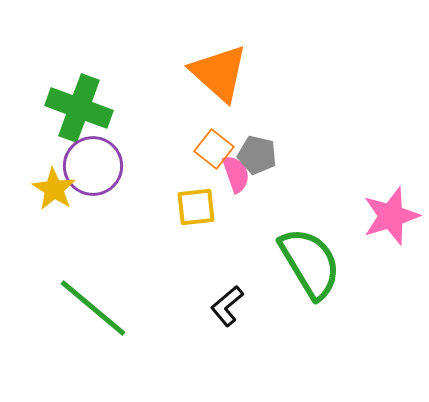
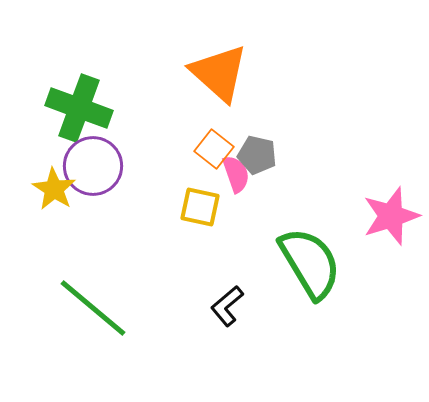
yellow square: moved 4 px right; rotated 18 degrees clockwise
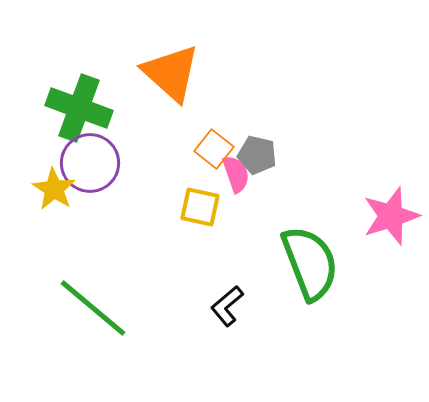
orange triangle: moved 48 px left
purple circle: moved 3 px left, 3 px up
green semicircle: rotated 10 degrees clockwise
